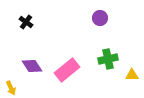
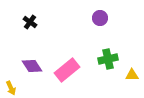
black cross: moved 4 px right
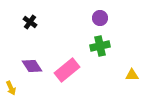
green cross: moved 8 px left, 13 px up
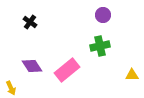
purple circle: moved 3 px right, 3 px up
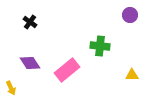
purple circle: moved 27 px right
green cross: rotated 18 degrees clockwise
purple diamond: moved 2 px left, 3 px up
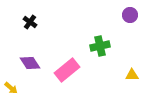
green cross: rotated 18 degrees counterclockwise
yellow arrow: rotated 24 degrees counterclockwise
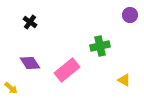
yellow triangle: moved 8 px left, 5 px down; rotated 32 degrees clockwise
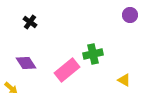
green cross: moved 7 px left, 8 px down
purple diamond: moved 4 px left
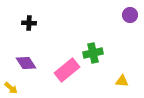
black cross: moved 1 px left, 1 px down; rotated 32 degrees counterclockwise
green cross: moved 1 px up
yellow triangle: moved 2 px left, 1 px down; rotated 24 degrees counterclockwise
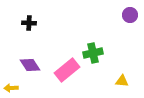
purple diamond: moved 4 px right, 2 px down
yellow arrow: rotated 136 degrees clockwise
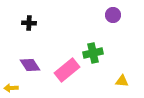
purple circle: moved 17 px left
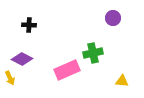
purple circle: moved 3 px down
black cross: moved 2 px down
purple diamond: moved 8 px left, 6 px up; rotated 30 degrees counterclockwise
pink rectangle: rotated 15 degrees clockwise
yellow arrow: moved 1 px left, 10 px up; rotated 112 degrees counterclockwise
